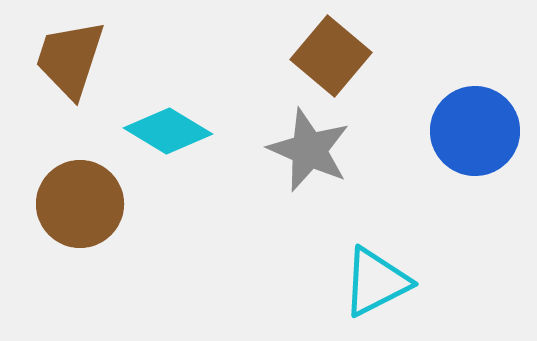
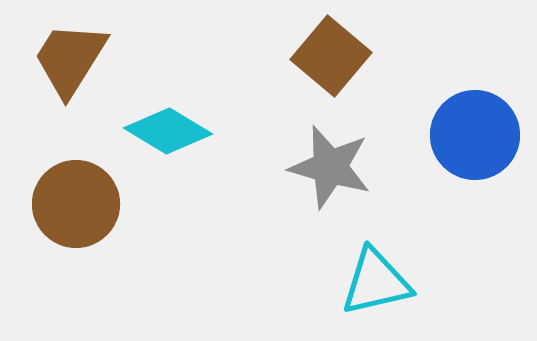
brown trapezoid: rotated 14 degrees clockwise
blue circle: moved 4 px down
gray star: moved 21 px right, 17 px down; rotated 8 degrees counterclockwise
brown circle: moved 4 px left
cyan triangle: rotated 14 degrees clockwise
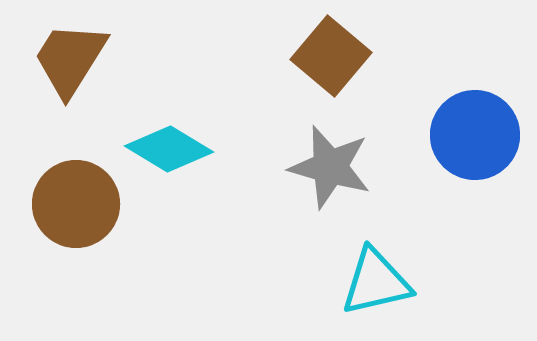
cyan diamond: moved 1 px right, 18 px down
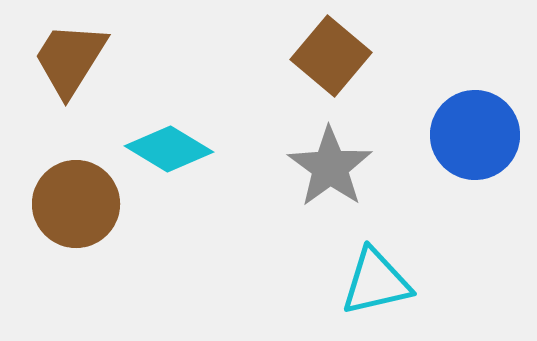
gray star: rotated 20 degrees clockwise
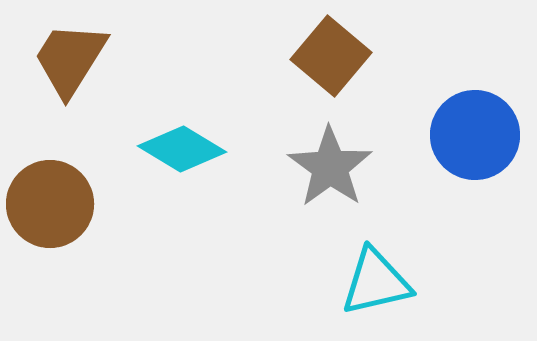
cyan diamond: moved 13 px right
brown circle: moved 26 px left
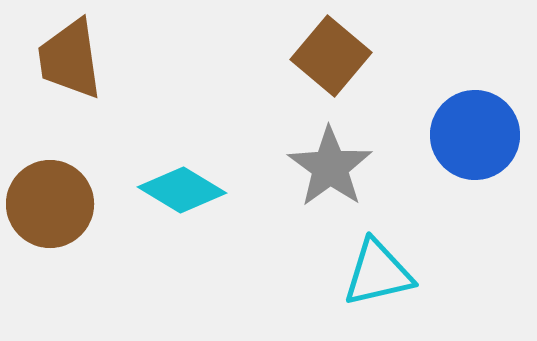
brown trapezoid: rotated 40 degrees counterclockwise
cyan diamond: moved 41 px down
cyan triangle: moved 2 px right, 9 px up
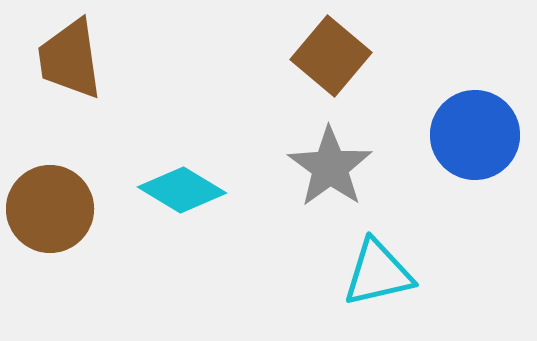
brown circle: moved 5 px down
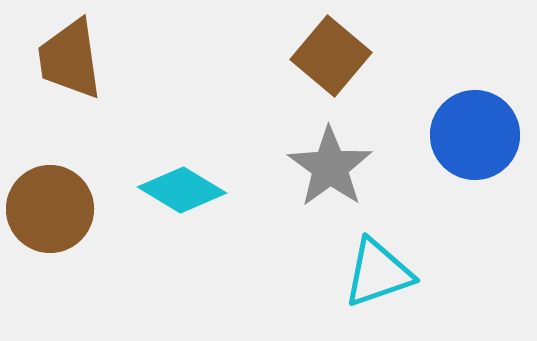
cyan triangle: rotated 6 degrees counterclockwise
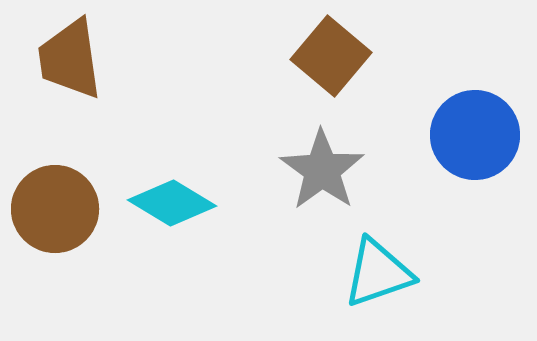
gray star: moved 8 px left, 3 px down
cyan diamond: moved 10 px left, 13 px down
brown circle: moved 5 px right
